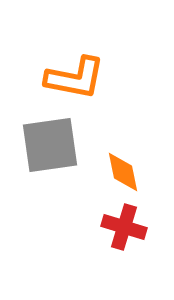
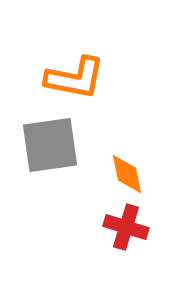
orange diamond: moved 4 px right, 2 px down
red cross: moved 2 px right
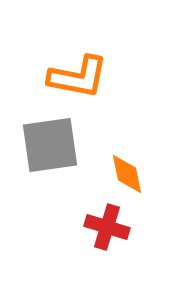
orange L-shape: moved 3 px right, 1 px up
red cross: moved 19 px left
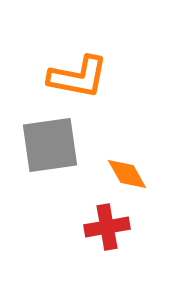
orange diamond: rotated 18 degrees counterclockwise
red cross: rotated 27 degrees counterclockwise
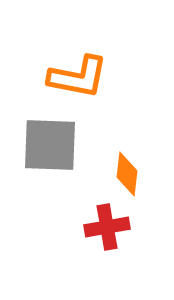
gray square: rotated 10 degrees clockwise
orange diamond: rotated 36 degrees clockwise
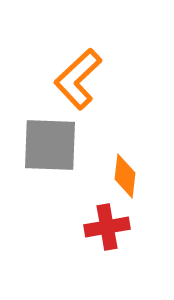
orange L-shape: moved 2 px down; rotated 126 degrees clockwise
orange diamond: moved 2 px left, 2 px down
